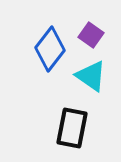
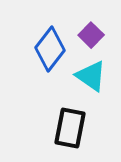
purple square: rotated 10 degrees clockwise
black rectangle: moved 2 px left
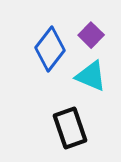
cyan triangle: rotated 12 degrees counterclockwise
black rectangle: rotated 30 degrees counterclockwise
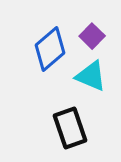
purple square: moved 1 px right, 1 px down
blue diamond: rotated 12 degrees clockwise
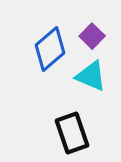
black rectangle: moved 2 px right, 5 px down
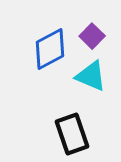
blue diamond: rotated 12 degrees clockwise
black rectangle: moved 1 px down
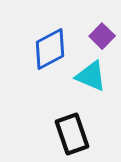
purple square: moved 10 px right
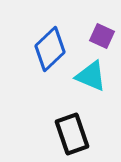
purple square: rotated 20 degrees counterclockwise
blue diamond: rotated 15 degrees counterclockwise
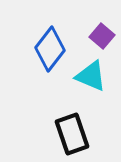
purple square: rotated 15 degrees clockwise
blue diamond: rotated 9 degrees counterclockwise
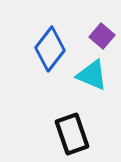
cyan triangle: moved 1 px right, 1 px up
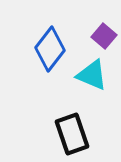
purple square: moved 2 px right
